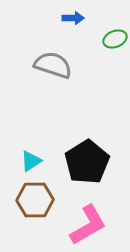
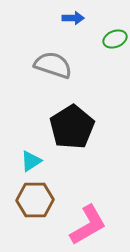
black pentagon: moved 15 px left, 35 px up
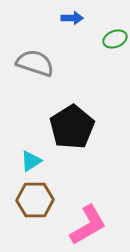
blue arrow: moved 1 px left
gray semicircle: moved 18 px left, 2 px up
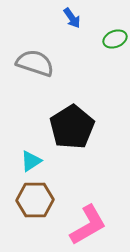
blue arrow: rotated 55 degrees clockwise
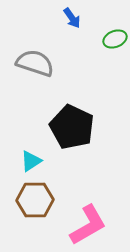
black pentagon: rotated 15 degrees counterclockwise
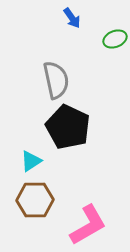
gray semicircle: moved 21 px right, 17 px down; rotated 60 degrees clockwise
black pentagon: moved 4 px left
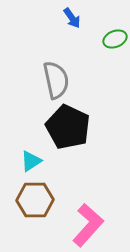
pink L-shape: rotated 18 degrees counterclockwise
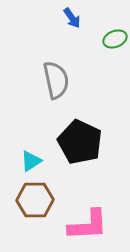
black pentagon: moved 12 px right, 15 px down
pink L-shape: rotated 45 degrees clockwise
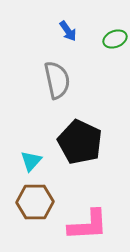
blue arrow: moved 4 px left, 13 px down
gray semicircle: moved 1 px right
cyan triangle: rotated 15 degrees counterclockwise
brown hexagon: moved 2 px down
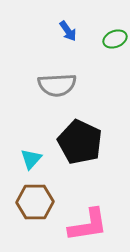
gray semicircle: moved 5 px down; rotated 99 degrees clockwise
cyan triangle: moved 2 px up
pink L-shape: rotated 6 degrees counterclockwise
